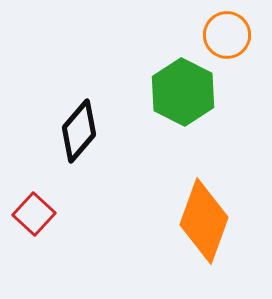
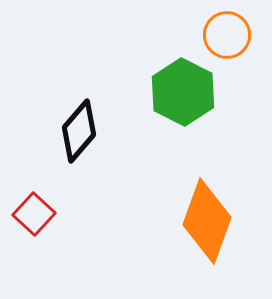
orange diamond: moved 3 px right
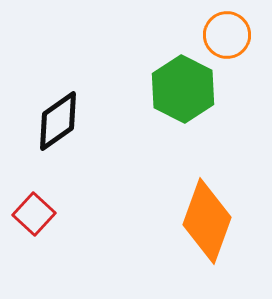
green hexagon: moved 3 px up
black diamond: moved 21 px left, 10 px up; rotated 14 degrees clockwise
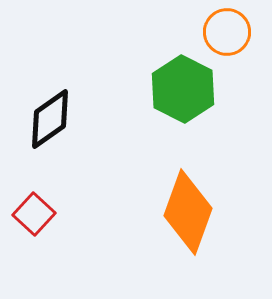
orange circle: moved 3 px up
black diamond: moved 8 px left, 2 px up
orange diamond: moved 19 px left, 9 px up
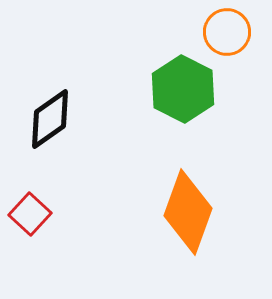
red square: moved 4 px left
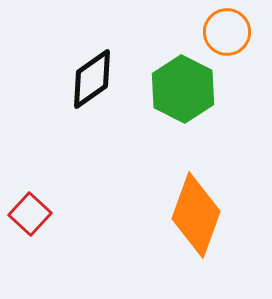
black diamond: moved 42 px right, 40 px up
orange diamond: moved 8 px right, 3 px down
